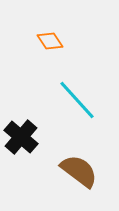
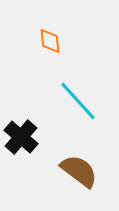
orange diamond: rotated 28 degrees clockwise
cyan line: moved 1 px right, 1 px down
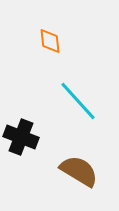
black cross: rotated 20 degrees counterclockwise
brown semicircle: rotated 6 degrees counterclockwise
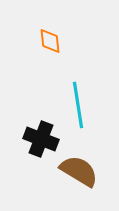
cyan line: moved 4 px down; rotated 33 degrees clockwise
black cross: moved 20 px right, 2 px down
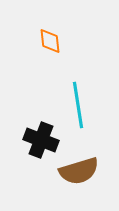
black cross: moved 1 px down
brown semicircle: rotated 132 degrees clockwise
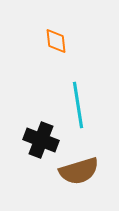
orange diamond: moved 6 px right
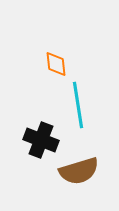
orange diamond: moved 23 px down
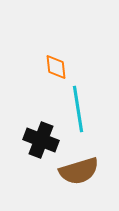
orange diamond: moved 3 px down
cyan line: moved 4 px down
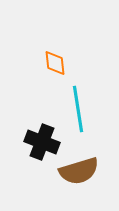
orange diamond: moved 1 px left, 4 px up
black cross: moved 1 px right, 2 px down
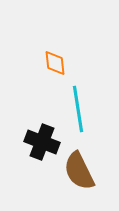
brown semicircle: rotated 81 degrees clockwise
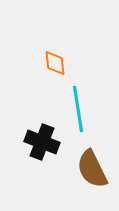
brown semicircle: moved 13 px right, 2 px up
